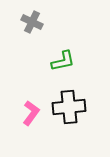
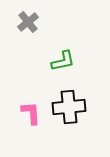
gray cross: moved 4 px left; rotated 25 degrees clockwise
pink L-shape: rotated 40 degrees counterclockwise
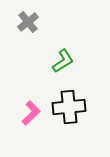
green L-shape: rotated 20 degrees counterclockwise
pink L-shape: rotated 50 degrees clockwise
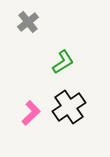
green L-shape: moved 1 px down
black cross: rotated 28 degrees counterclockwise
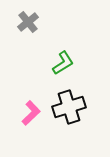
green L-shape: moved 1 px down
black cross: rotated 16 degrees clockwise
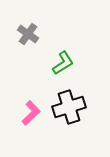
gray cross: moved 12 px down; rotated 15 degrees counterclockwise
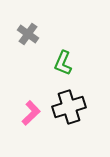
green L-shape: rotated 145 degrees clockwise
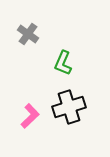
pink L-shape: moved 1 px left, 3 px down
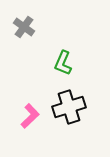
gray cross: moved 4 px left, 7 px up
